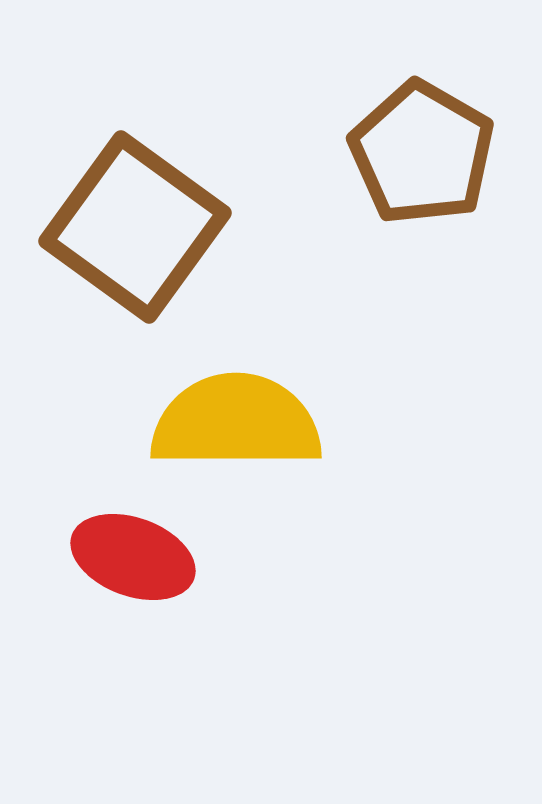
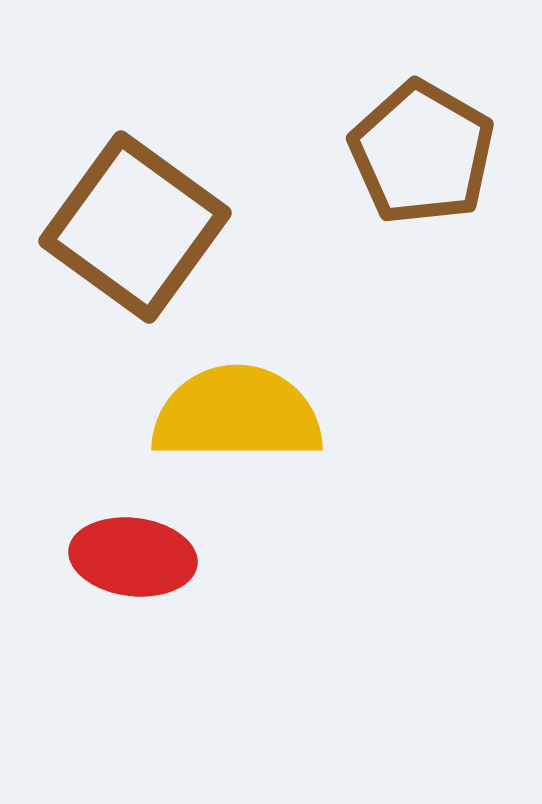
yellow semicircle: moved 1 px right, 8 px up
red ellipse: rotated 13 degrees counterclockwise
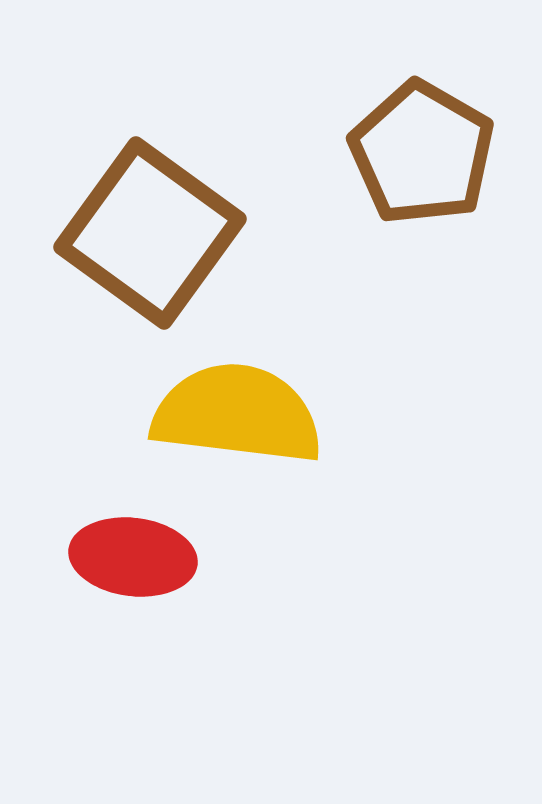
brown square: moved 15 px right, 6 px down
yellow semicircle: rotated 7 degrees clockwise
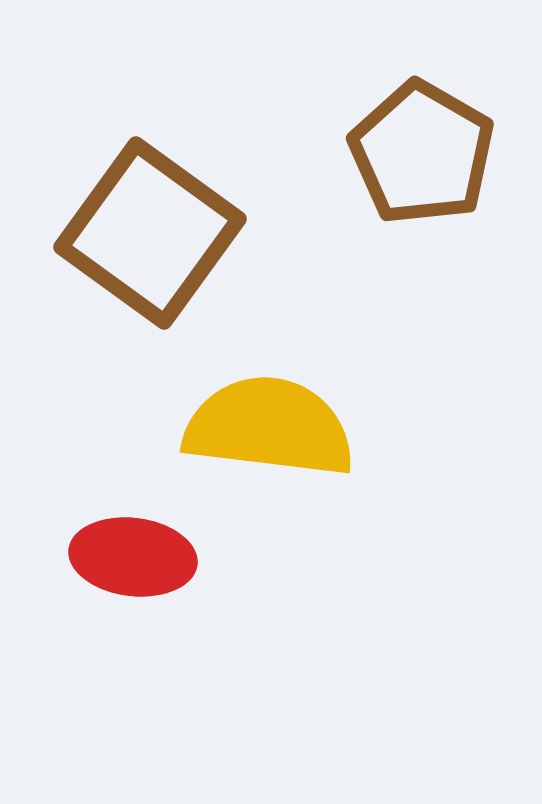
yellow semicircle: moved 32 px right, 13 px down
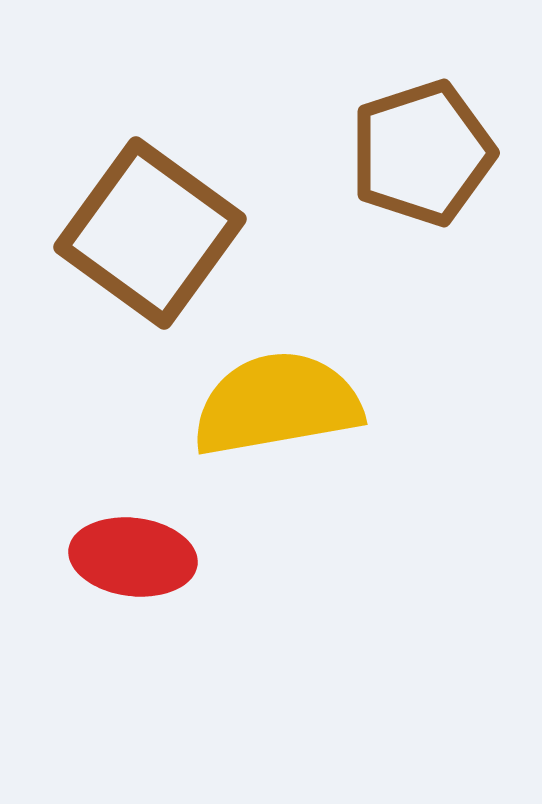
brown pentagon: rotated 24 degrees clockwise
yellow semicircle: moved 8 px right, 23 px up; rotated 17 degrees counterclockwise
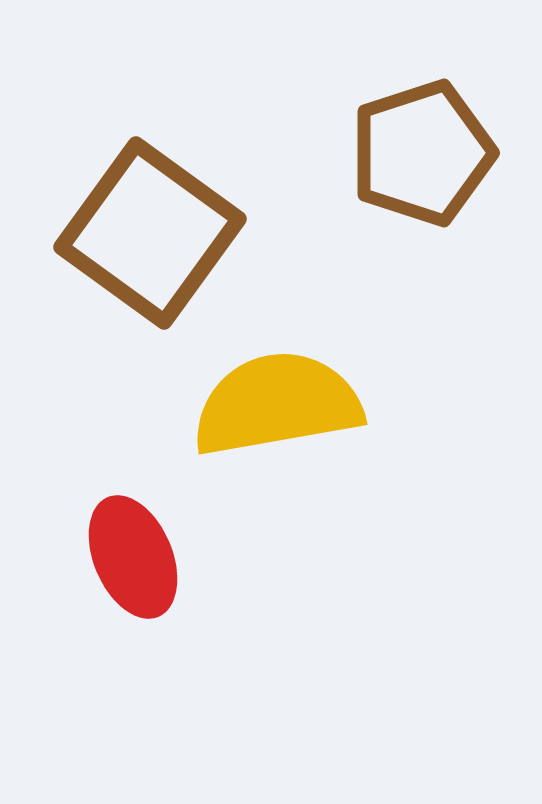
red ellipse: rotated 60 degrees clockwise
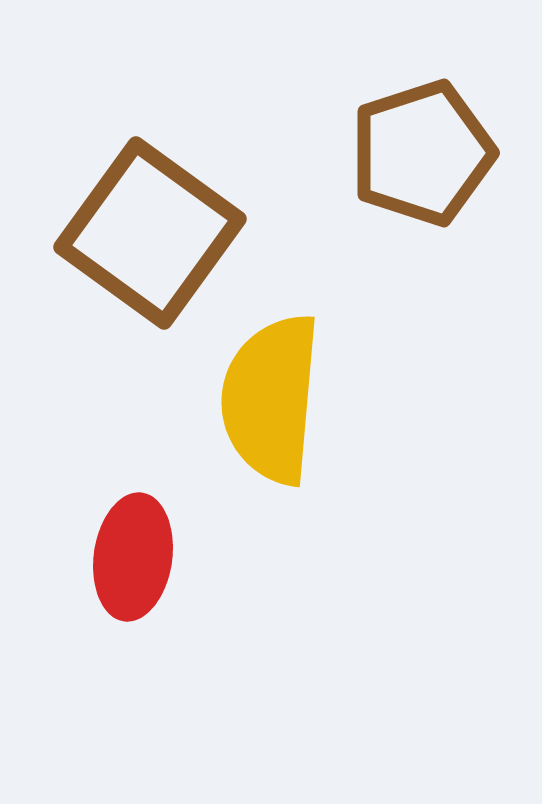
yellow semicircle: moved 6 px left, 5 px up; rotated 75 degrees counterclockwise
red ellipse: rotated 31 degrees clockwise
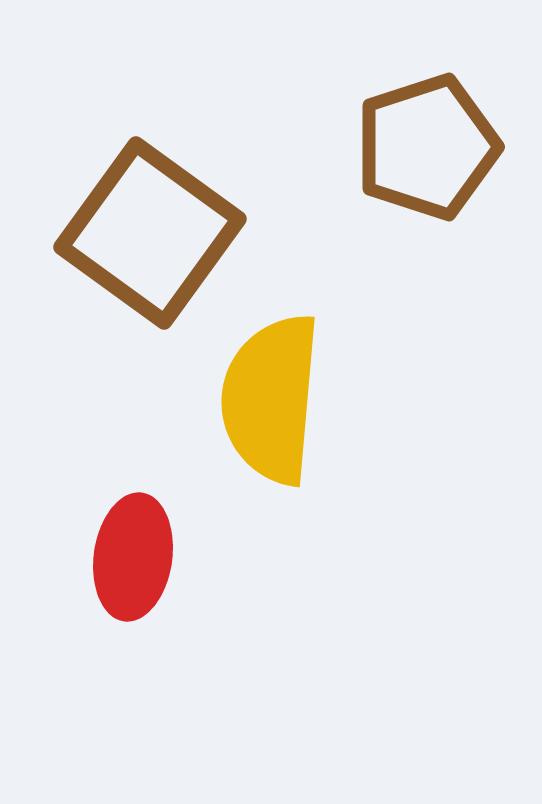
brown pentagon: moved 5 px right, 6 px up
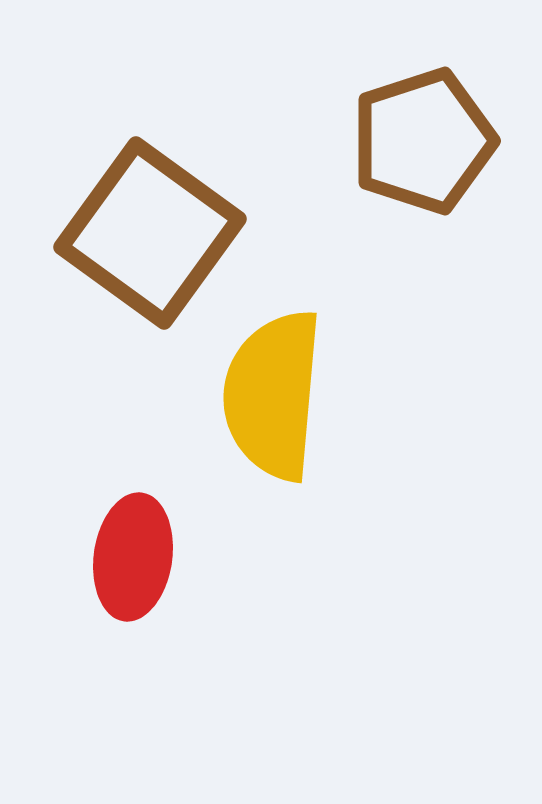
brown pentagon: moved 4 px left, 6 px up
yellow semicircle: moved 2 px right, 4 px up
